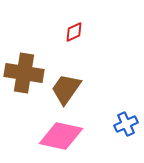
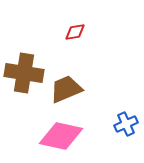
red diamond: moved 1 px right; rotated 15 degrees clockwise
brown trapezoid: rotated 32 degrees clockwise
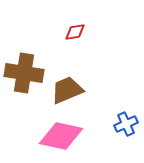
brown trapezoid: moved 1 px right, 1 px down
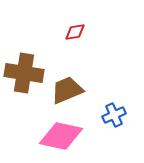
blue cross: moved 12 px left, 9 px up
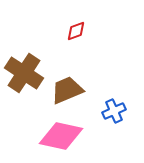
red diamond: moved 1 px right, 1 px up; rotated 10 degrees counterclockwise
brown cross: rotated 24 degrees clockwise
blue cross: moved 4 px up
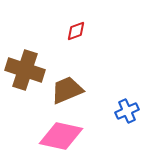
brown cross: moved 1 px right, 3 px up; rotated 15 degrees counterclockwise
blue cross: moved 13 px right
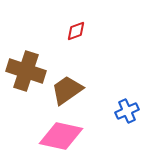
brown cross: moved 1 px right, 1 px down
brown trapezoid: rotated 12 degrees counterclockwise
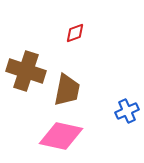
red diamond: moved 1 px left, 2 px down
brown trapezoid: rotated 136 degrees clockwise
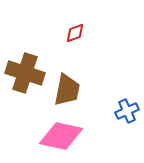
brown cross: moved 1 px left, 2 px down
